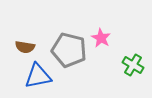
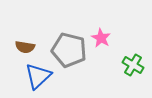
blue triangle: rotated 32 degrees counterclockwise
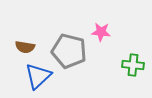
pink star: moved 6 px up; rotated 24 degrees counterclockwise
gray pentagon: moved 1 px down
green cross: rotated 25 degrees counterclockwise
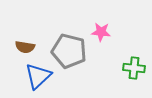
green cross: moved 1 px right, 3 px down
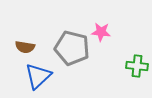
gray pentagon: moved 3 px right, 3 px up
green cross: moved 3 px right, 2 px up
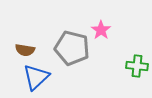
pink star: moved 2 px up; rotated 30 degrees clockwise
brown semicircle: moved 3 px down
blue triangle: moved 2 px left, 1 px down
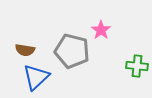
gray pentagon: moved 3 px down
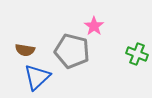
pink star: moved 7 px left, 4 px up
green cross: moved 12 px up; rotated 15 degrees clockwise
blue triangle: moved 1 px right
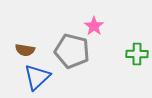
green cross: rotated 20 degrees counterclockwise
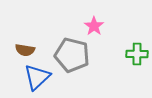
gray pentagon: moved 4 px down
